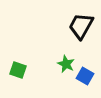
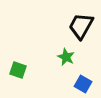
green star: moved 7 px up
blue square: moved 2 px left, 8 px down
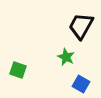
blue square: moved 2 px left
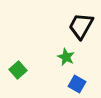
green square: rotated 30 degrees clockwise
blue square: moved 4 px left
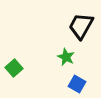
green square: moved 4 px left, 2 px up
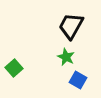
black trapezoid: moved 10 px left
blue square: moved 1 px right, 4 px up
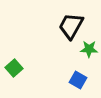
green star: moved 23 px right, 8 px up; rotated 24 degrees counterclockwise
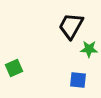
green square: rotated 18 degrees clockwise
blue square: rotated 24 degrees counterclockwise
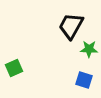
blue square: moved 6 px right; rotated 12 degrees clockwise
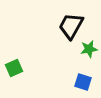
green star: rotated 12 degrees counterclockwise
blue square: moved 1 px left, 2 px down
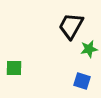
green square: rotated 24 degrees clockwise
blue square: moved 1 px left, 1 px up
